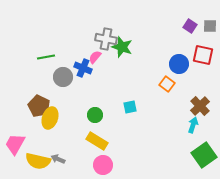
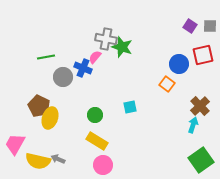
red square: rotated 25 degrees counterclockwise
green square: moved 3 px left, 5 px down
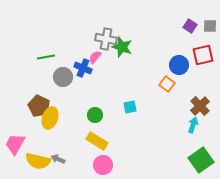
blue circle: moved 1 px down
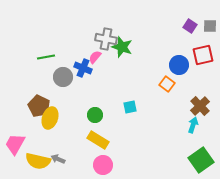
yellow rectangle: moved 1 px right, 1 px up
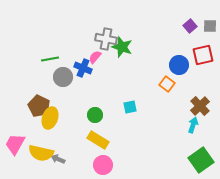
purple square: rotated 16 degrees clockwise
green line: moved 4 px right, 2 px down
yellow semicircle: moved 3 px right, 8 px up
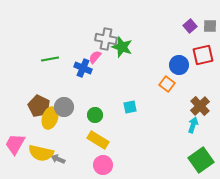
gray circle: moved 1 px right, 30 px down
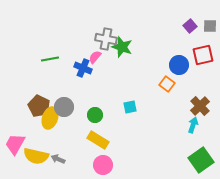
yellow semicircle: moved 5 px left, 3 px down
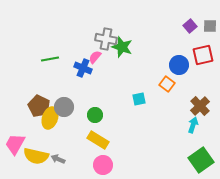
cyan square: moved 9 px right, 8 px up
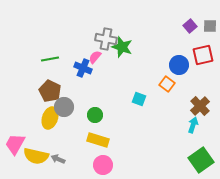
cyan square: rotated 32 degrees clockwise
brown pentagon: moved 11 px right, 15 px up
yellow rectangle: rotated 15 degrees counterclockwise
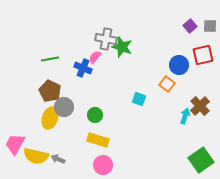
cyan arrow: moved 8 px left, 9 px up
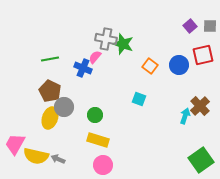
green star: moved 1 px right, 3 px up
orange square: moved 17 px left, 18 px up
